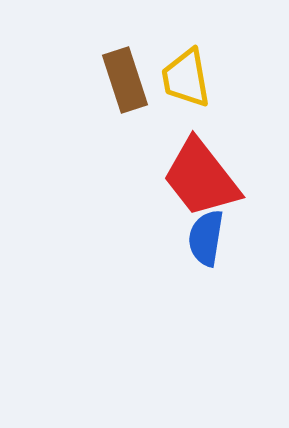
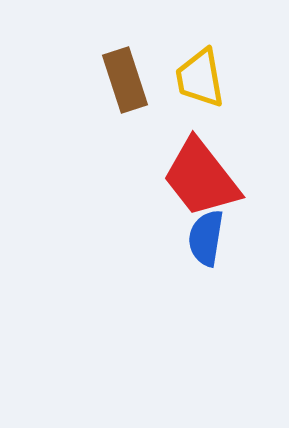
yellow trapezoid: moved 14 px right
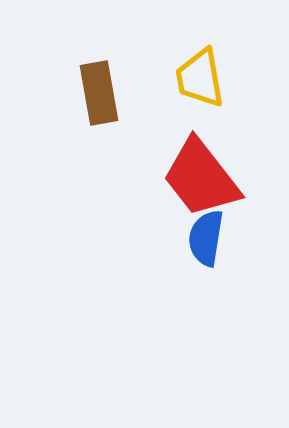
brown rectangle: moved 26 px left, 13 px down; rotated 8 degrees clockwise
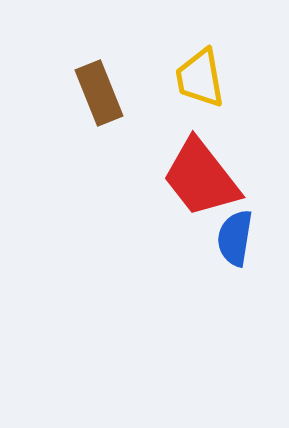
brown rectangle: rotated 12 degrees counterclockwise
blue semicircle: moved 29 px right
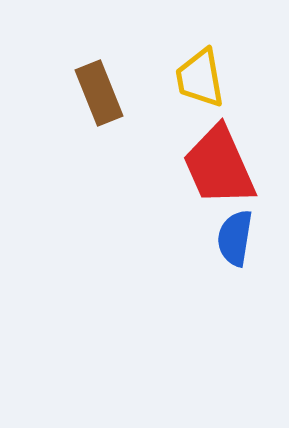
red trapezoid: moved 18 px right, 12 px up; rotated 14 degrees clockwise
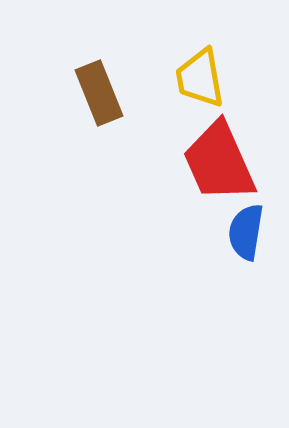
red trapezoid: moved 4 px up
blue semicircle: moved 11 px right, 6 px up
